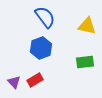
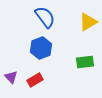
yellow triangle: moved 1 px right, 4 px up; rotated 42 degrees counterclockwise
purple triangle: moved 3 px left, 5 px up
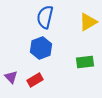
blue semicircle: rotated 130 degrees counterclockwise
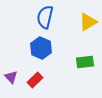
blue hexagon: rotated 15 degrees counterclockwise
red rectangle: rotated 14 degrees counterclockwise
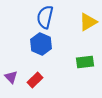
blue hexagon: moved 4 px up
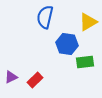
blue hexagon: moved 26 px right; rotated 15 degrees counterclockwise
purple triangle: rotated 48 degrees clockwise
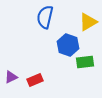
blue hexagon: moved 1 px right, 1 px down; rotated 10 degrees clockwise
red rectangle: rotated 21 degrees clockwise
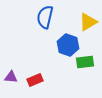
purple triangle: rotated 32 degrees clockwise
